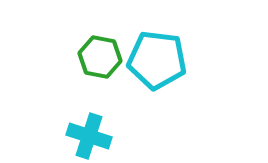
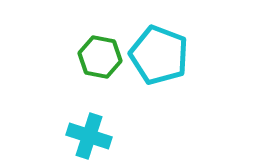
cyan pentagon: moved 2 px right, 5 px up; rotated 14 degrees clockwise
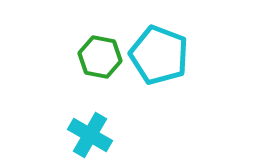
cyan cross: moved 1 px right, 1 px up; rotated 12 degrees clockwise
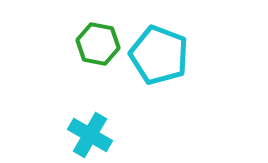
green hexagon: moved 2 px left, 13 px up
